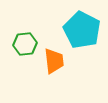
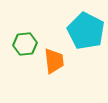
cyan pentagon: moved 4 px right, 1 px down
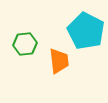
orange trapezoid: moved 5 px right
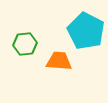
orange trapezoid: rotated 80 degrees counterclockwise
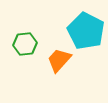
orange trapezoid: moved 1 px up; rotated 52 degrees counterclockwise
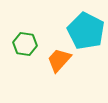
green hexagon: rotated 15 degrees clockwise
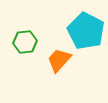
green hexagon: moved 2 px up; rotated 15 degrees counterclockwise
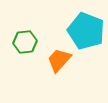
cyan pentagon: rotated 6 degrees counterclockwise
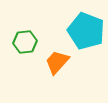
orange trapezoid: moved 2 px left, 2 px down
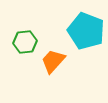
orange trapezoid: moved 4 px left, 1 px up
